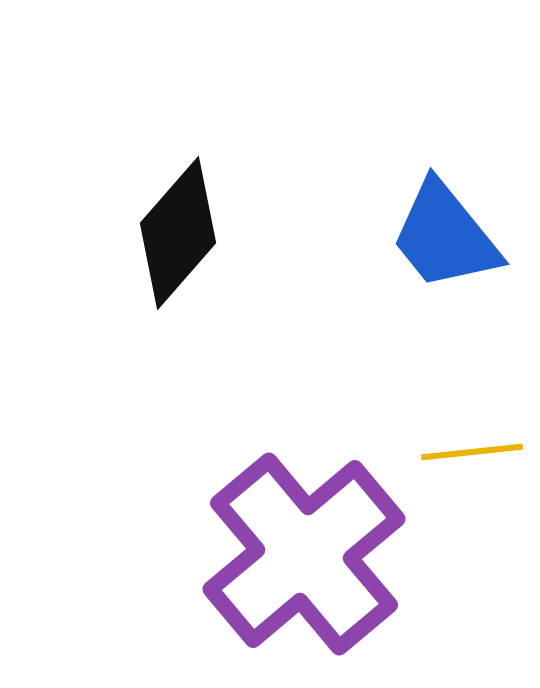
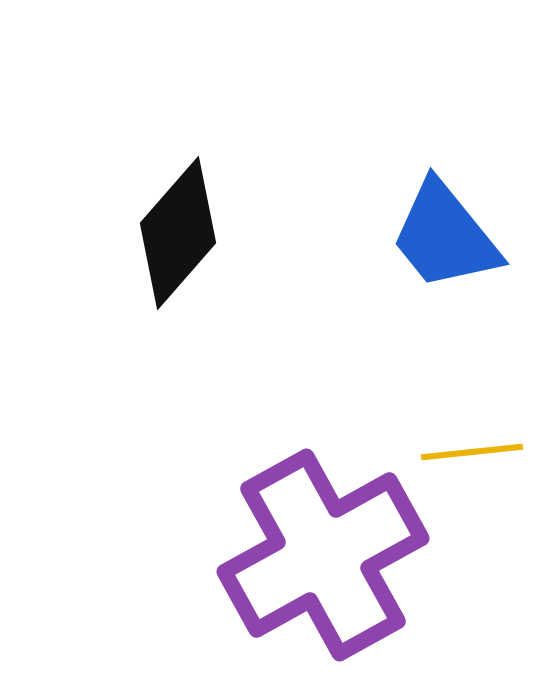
purple cross: moved 19 px right, 1 px down; rotated 11 degrees clockwise
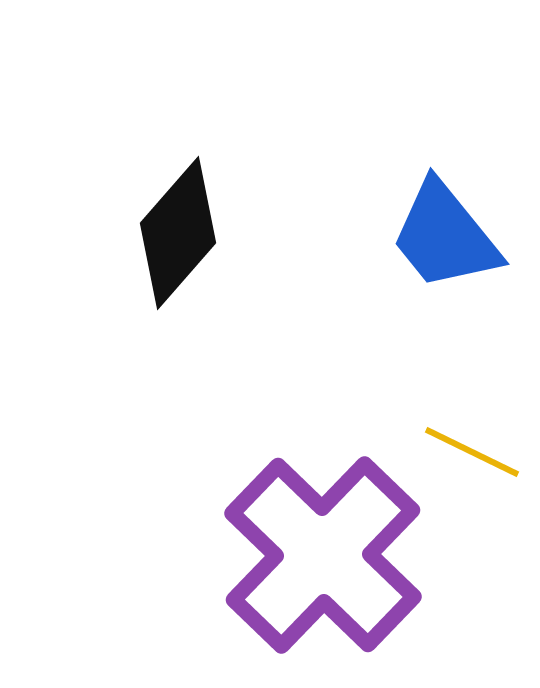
yellow line: rotated 32 degrees clockwise
purple cross: rotated 17 degrees counterclockwise
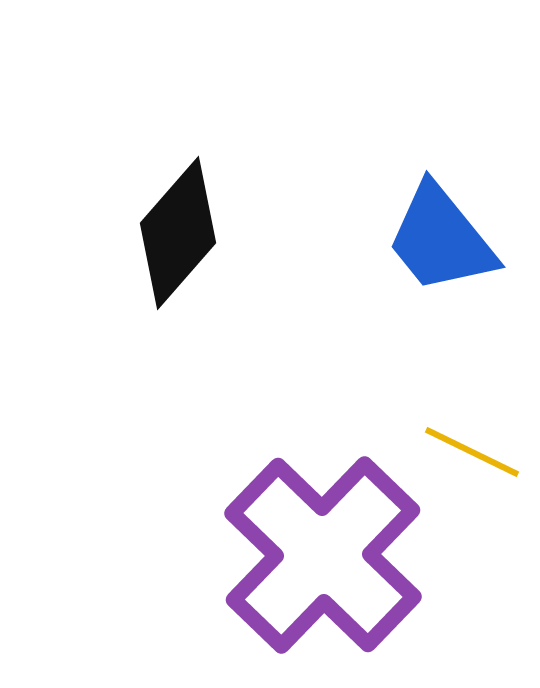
blue trapezoid: moved 4 px left, 3 px down
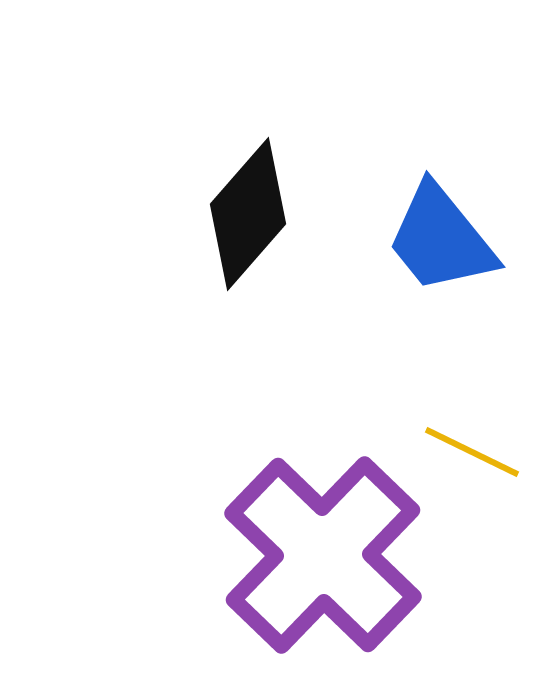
black diamond: moved 70 px right, 19 px up
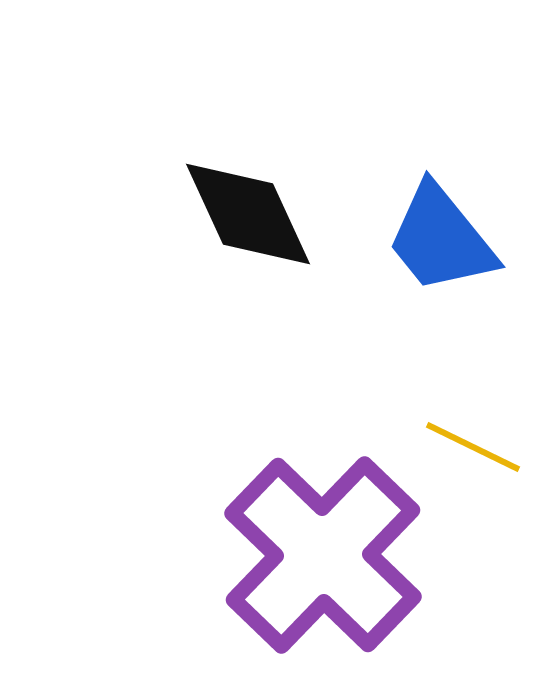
black diamond: rotated 66 degrees counterclockwise
yellow line: moved 1 px right, 5 px up
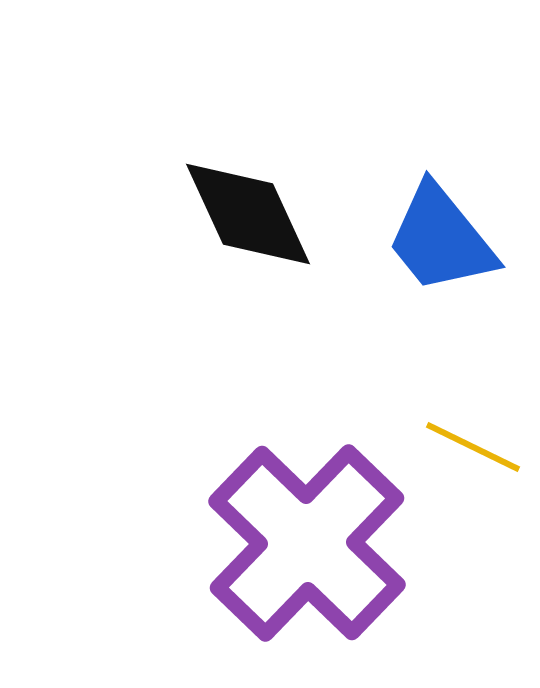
purple cross: moved 16 px left, 12 px up
